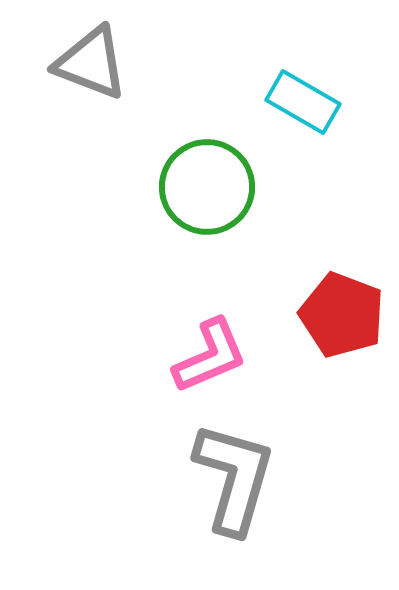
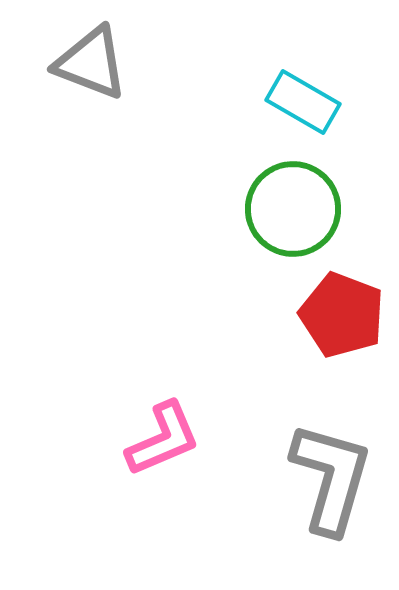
green circle: moved 86 px right, 22 px down
pink L-shape: moved 47 px left, 83 px down
gray L-shape: moved 97 px right
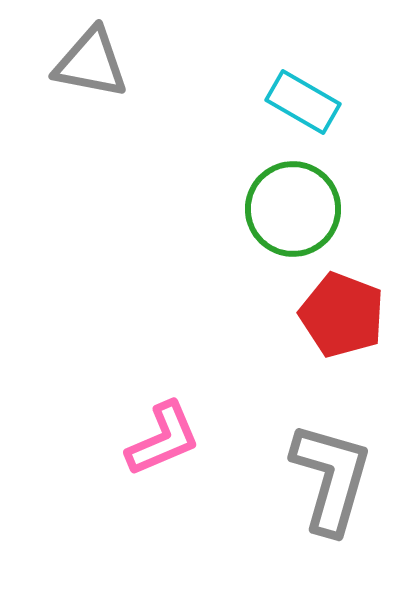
gray triangle: rotated 10 degrees counterclockwise
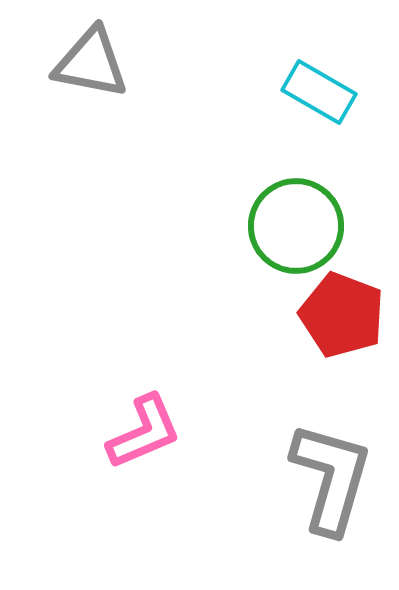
cyan rectangle: moved 16 px right, 10 px up
green circle: moved 3 px right, 17 px down
pink L-shape: moved 19 px left, 7 px up
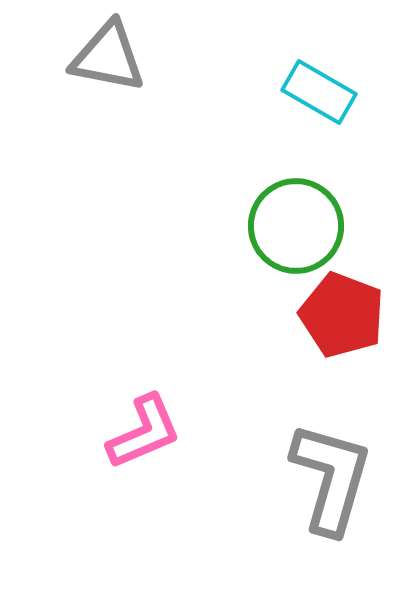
gray triangle: moved 17 px right, 6 px up
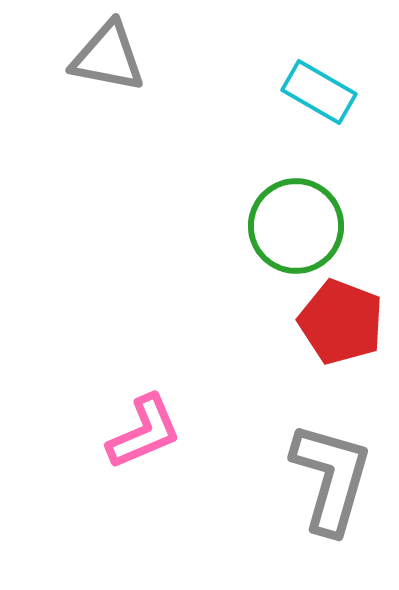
red pentagon: moved 1 px left, 7 px down
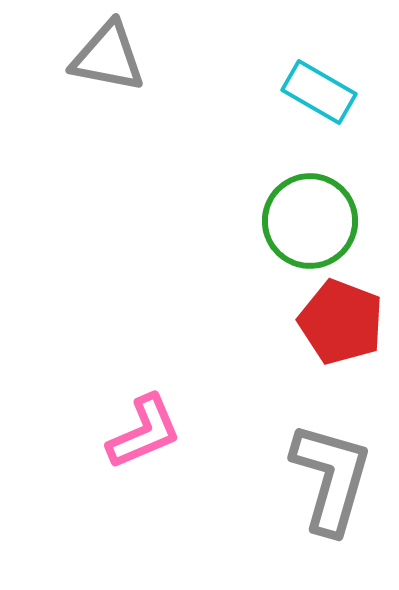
green circle: moved 14 px right, 5 px up
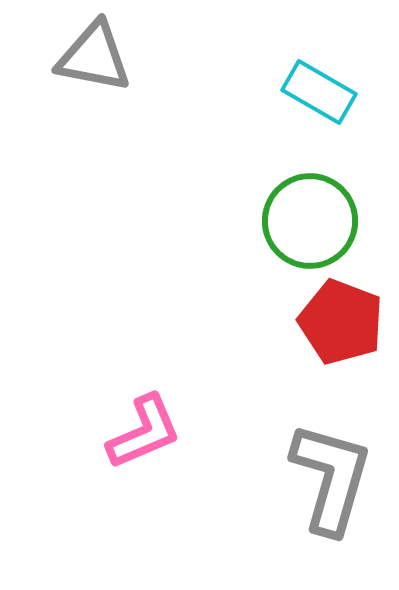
gray triangle: moved 14 px left
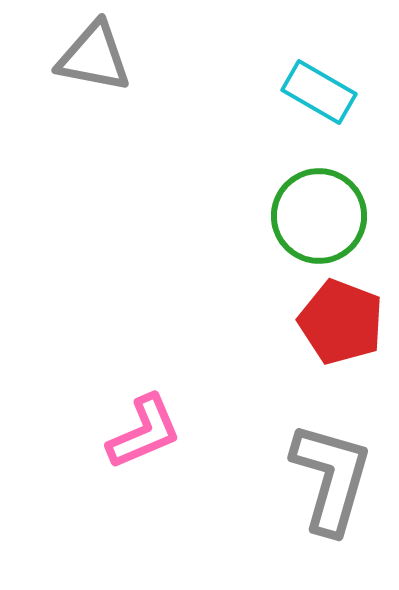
green circle: moved 9 px right, 5 px up
